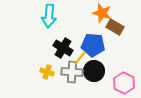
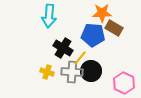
orange star: rotated 18 degrees counterclockwise
brown rectangle: moved 1 px left, 1 px down
blue pentagon: moved 10 px up
black circle: moved 3 px left
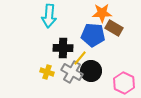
black cross: rotated 30 degrees counterclockwise
gray cross: rotated 25 degrees clockwise
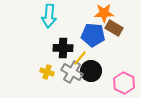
orange star: moved 2 px right
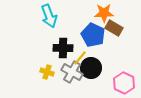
cyan arrow: rotated 25 degrees counterclockwise
blue pentagon: rotated 20 degrees clockwise
black circle: moved 3 px up
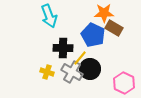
black circle: moved 1 px left, 1 px down
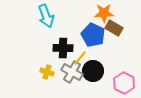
cyan arrow: moved 3 px left
black circle: moved 3 px right, 2 px down
